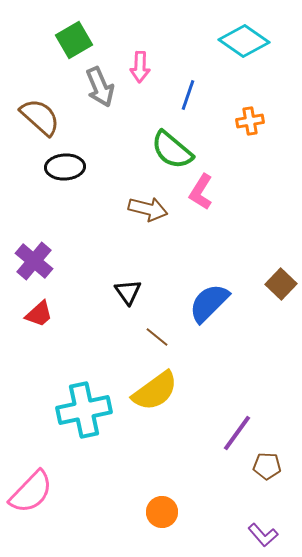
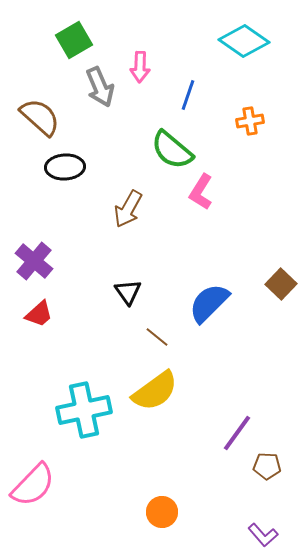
brown arrow: moved 20 px left; rotated 105 degrees clockwise
pink semicircle: moved 2 px right, 7 px up
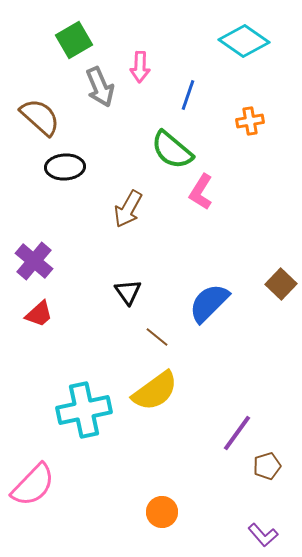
brown pentagon: rotated 20 degrees counterclockwise
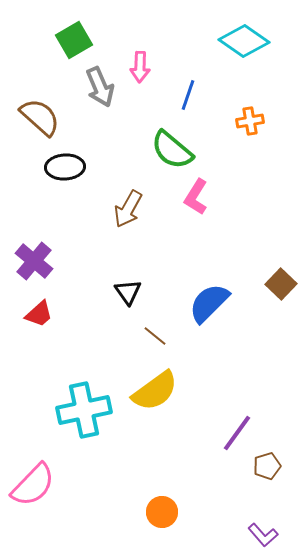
pink L-shape: moved 5 px left, 5 px down
brown line: moved 2 px left, 1 px up
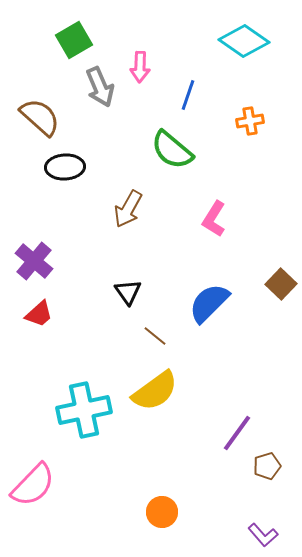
pink L-shape: moved 18 px right, 22 px down
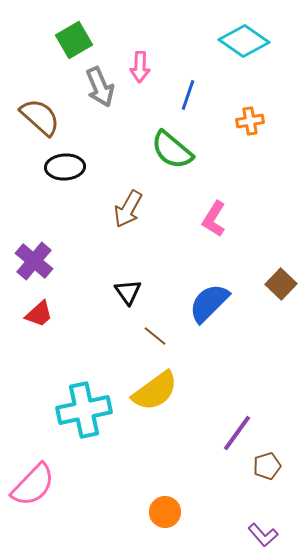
orange circle: moved 3 px right
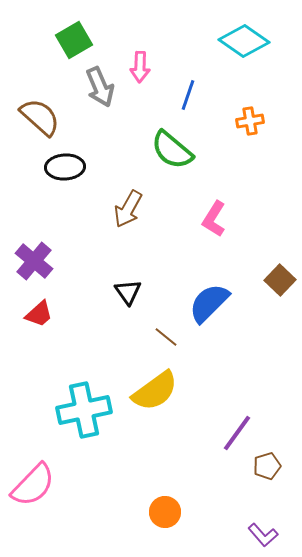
brown square: moved 1 px left, 4 px up
brown line: moved 11 px right, 1 px down
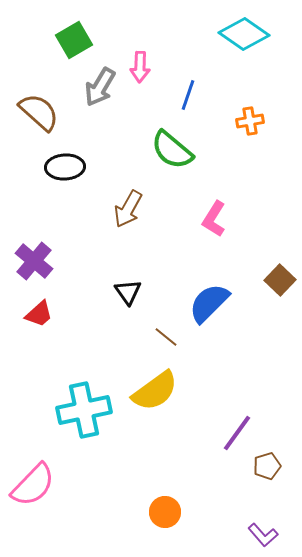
cyan diamond: moved 7 px up
gray arrow: rotated 54 degrees clockwise
brown semicircle: moved 1 px left, 5 px up
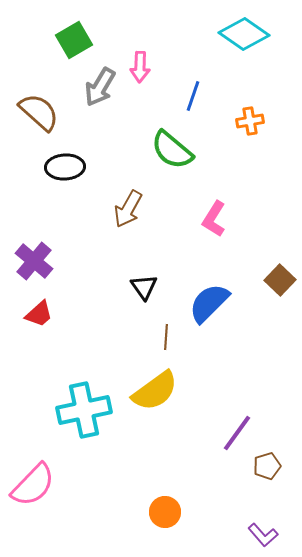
blue line: moved 5 px right, 1 px down
black triangle: moved 16 px right, 5 px up
brown line: rotated 55 degrees clockwise
